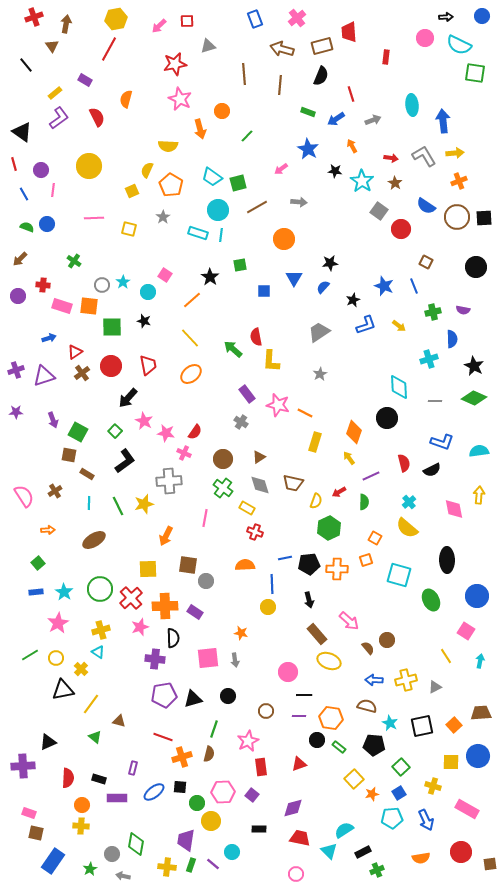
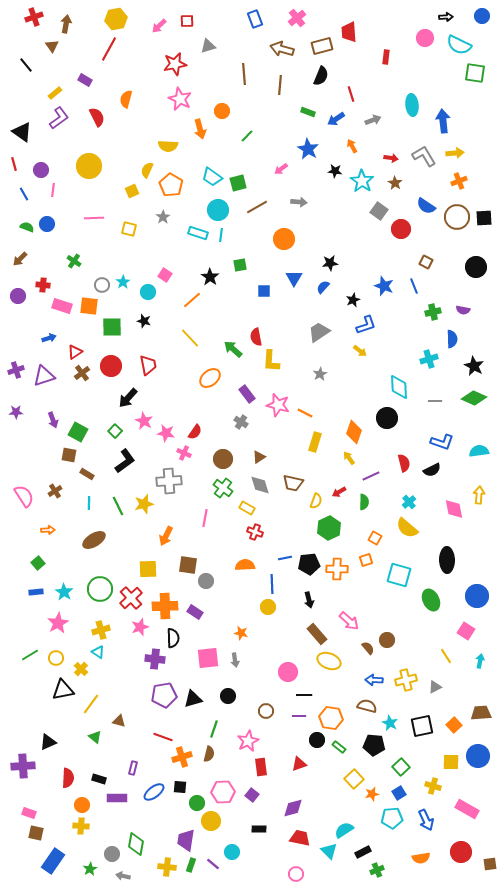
yellow arrow at (399, 326): moved 39 px left, 25 px down
orange ellipse at (191, 374): moved 19 px right, 4 px down
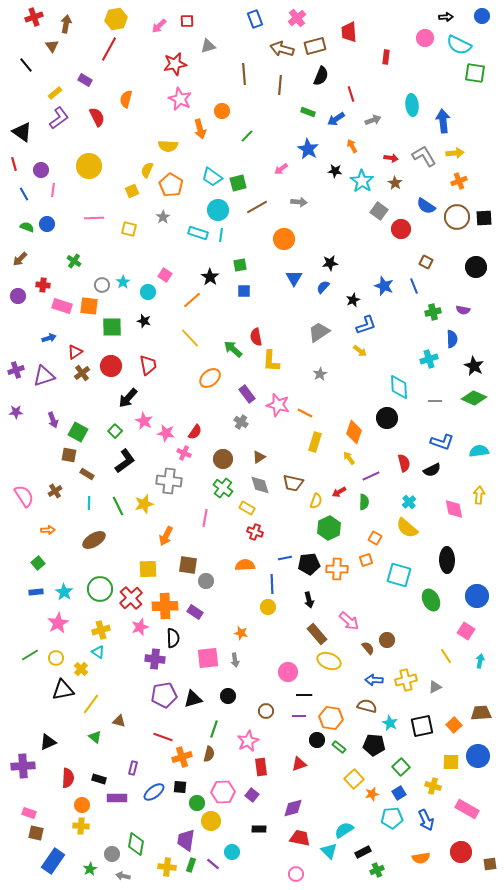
brown rectangle at (322, 46): moved 7 px left
blue square at (264, 291): moved 20 px left
gray cross at (169, 481): rotated 10 degrees clockwise
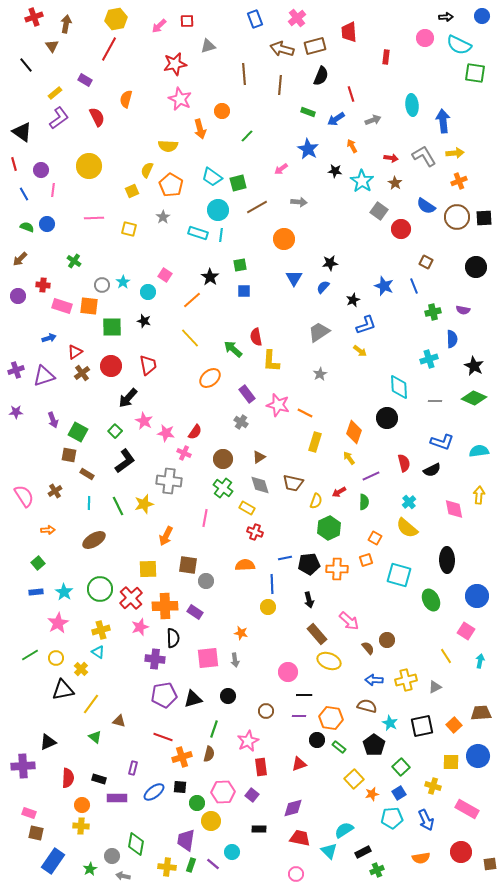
black pentagon at (374, 745): rotated 30 degrees clockwise
gray circle at (112, 854): moved 2 px down
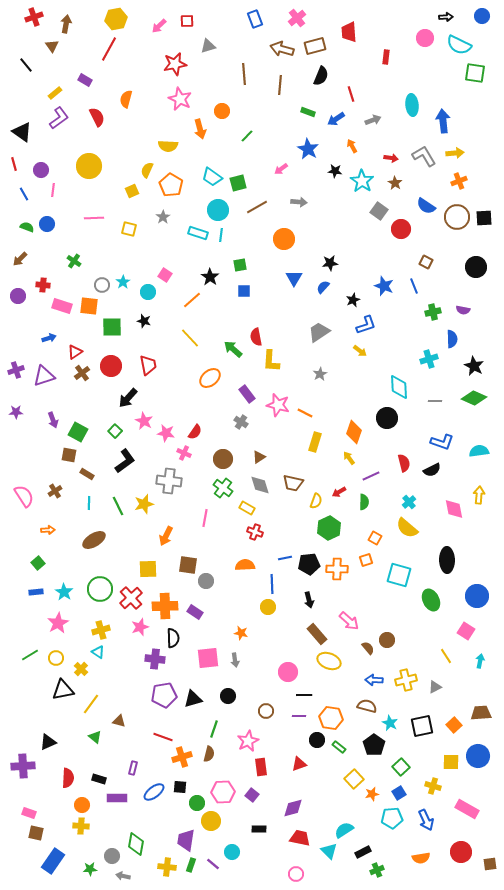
green star at (90, 869): rotated 24 degrees clockwise
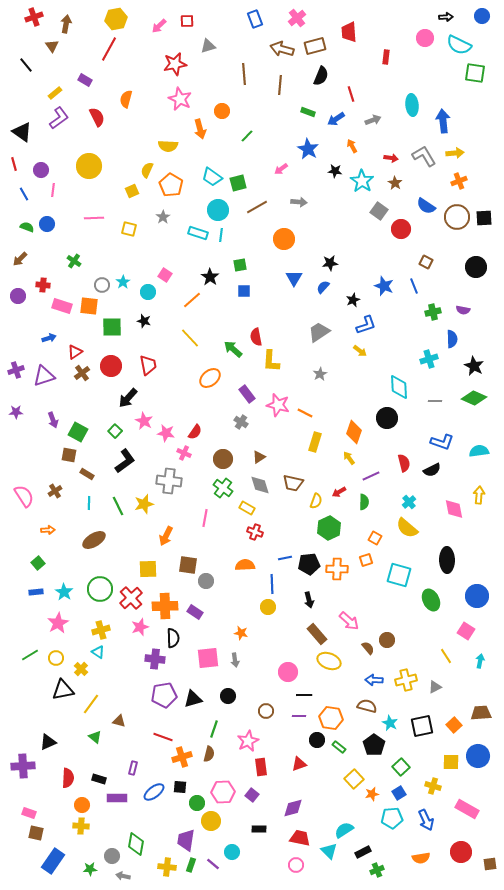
pink circle at (296, 874): moved 9 px up
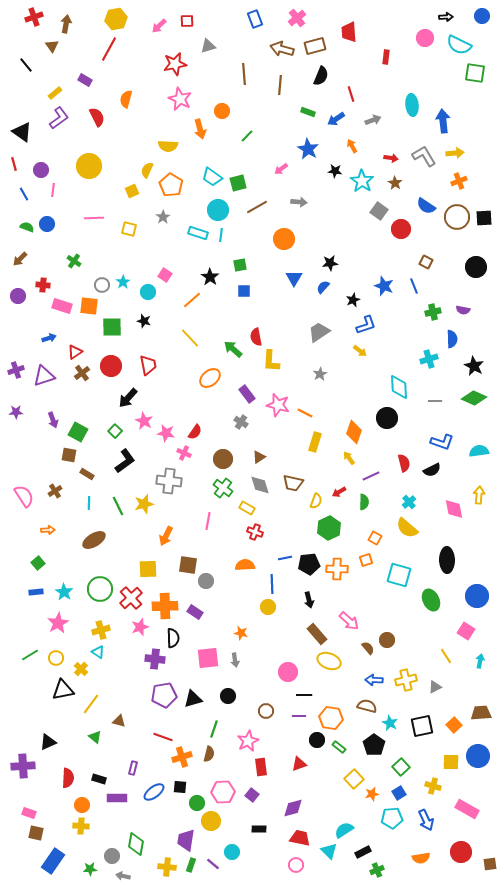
pink line at (205, 518): moved 3 px right, 3 px down
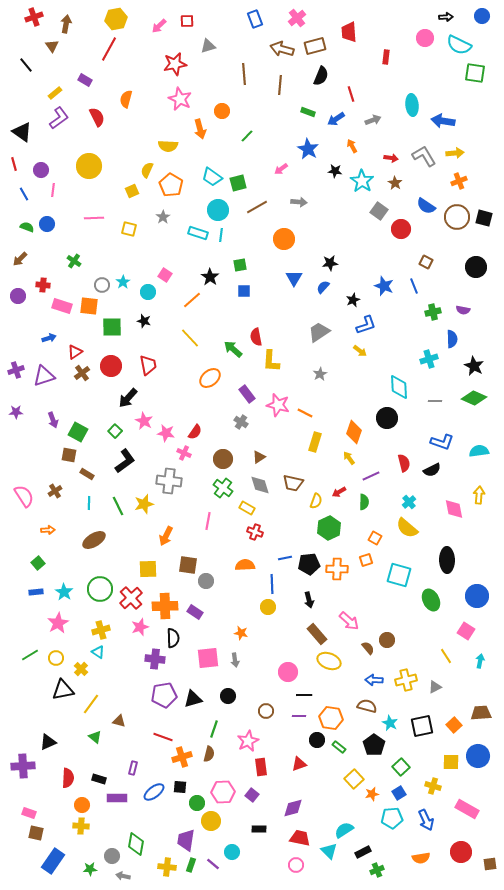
blue arrow at (443, 121): rotated 75 degrees counterclockwise
black square at (484, 218): rotated 18 degrees clockwise
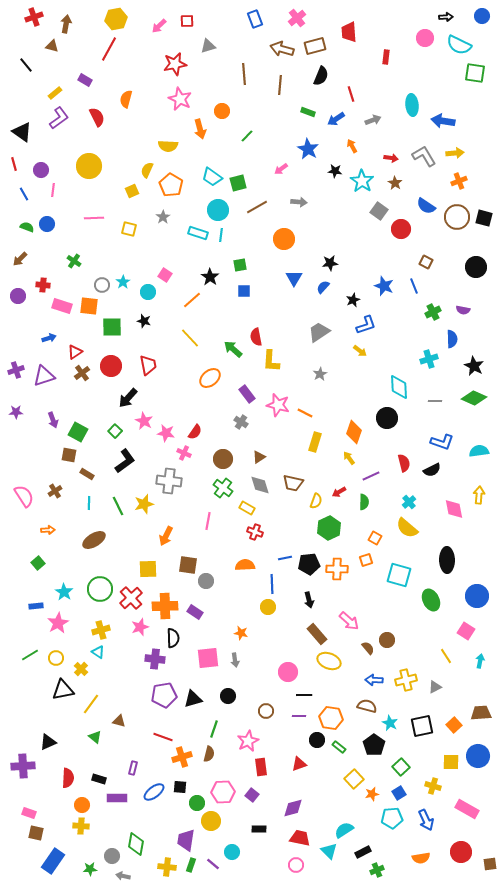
brown triangle at (52, 46): rotated 40 degrees counterclockwise
green cross at (433, 312): rotated 14 degrees counterclockwise
blue rectangle at (36, 592): moved 14 px down
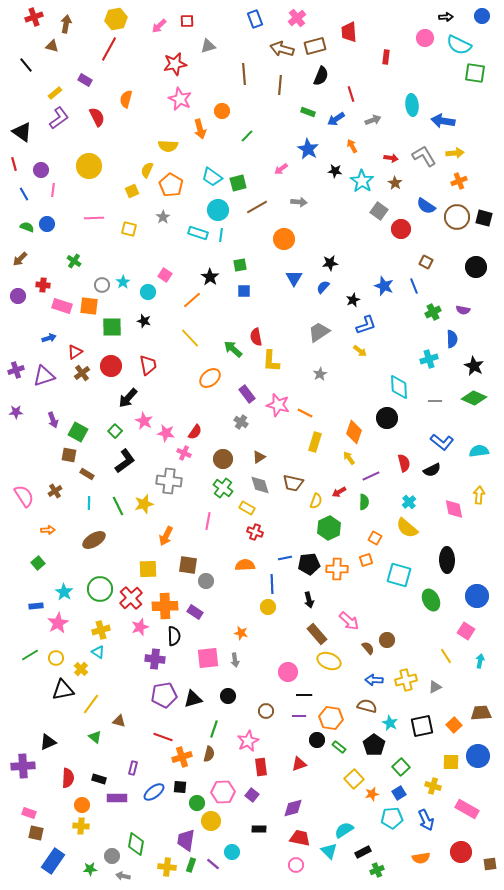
blue L-shape at (442, 442): rotated 20 degrees clockwise
black semicircle at (173, 638): moved 1 px right, 2 px up
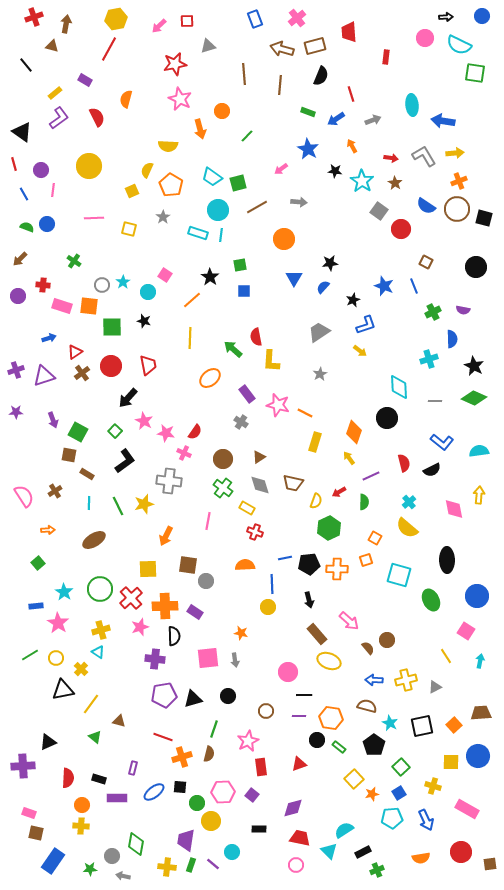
brown circle at (457, 217): moved 8 px up
yellow line at (190, 338): rotated 45 degrees clockwise
pink star at (58, 623): rotated 10 degrees counterclockwise
